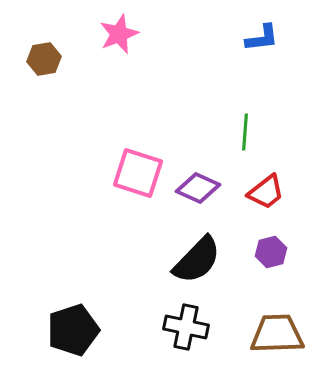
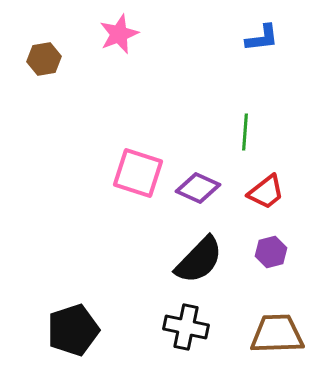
black semicircle: moved 2 px right
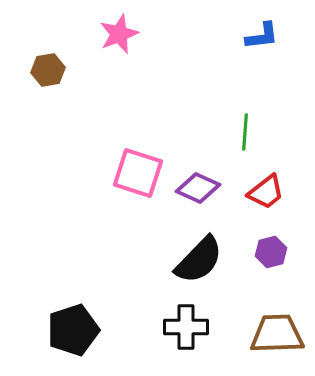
blue L-shape: moved 2 px up
brown hexagon: moved 4 px right, 11 px down
black cross: rotated 12 degrees counterclockwise
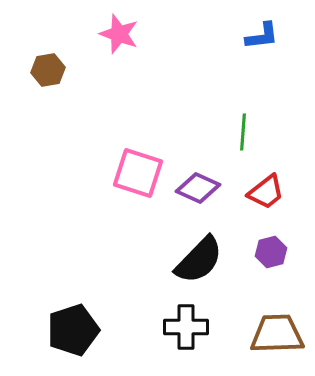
pink star: rotated 30 degrees counterclockwise
green line: moved 2 px left
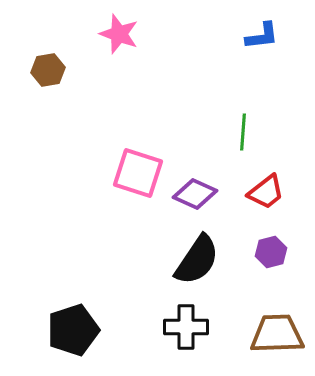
purple diamond: moved 3 px left, 6 px down
black semicircle: moved 2 px left; rotated 10 degrees counterclockwise
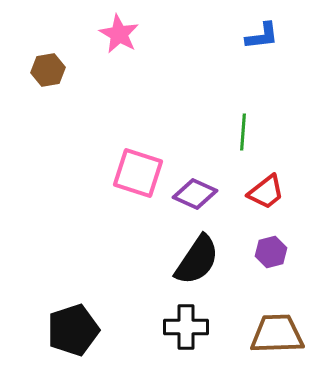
pink star: rotated 9 degrees clockwise
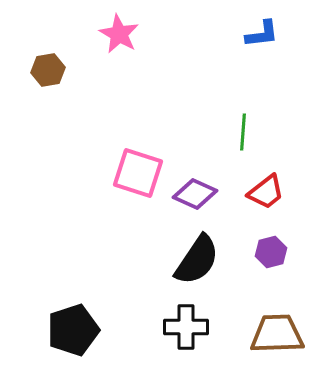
blue L-shape: moved 2 px up
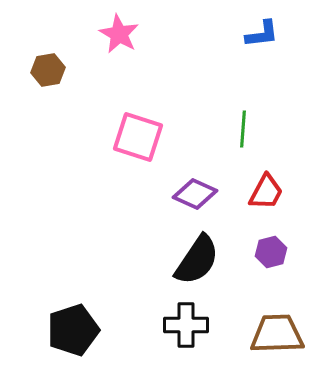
green line: moved 3 px up
pink square: moved 36 px up
red trapezoid: rotated 24 degrees counterclockwise
black cross: moved 2 px up
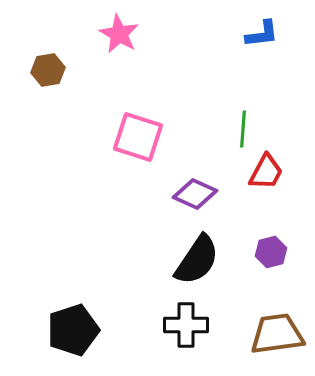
red trapezoid: moved 20 px up
brown trapezoid: rotated 6 degrees counterclockwise
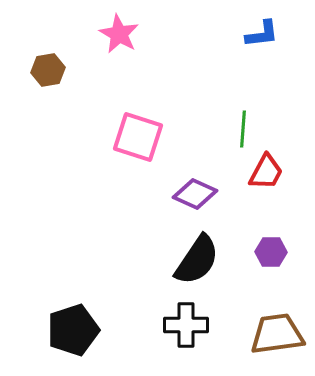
purple hexagon: rotated 16 degrees clockwise
